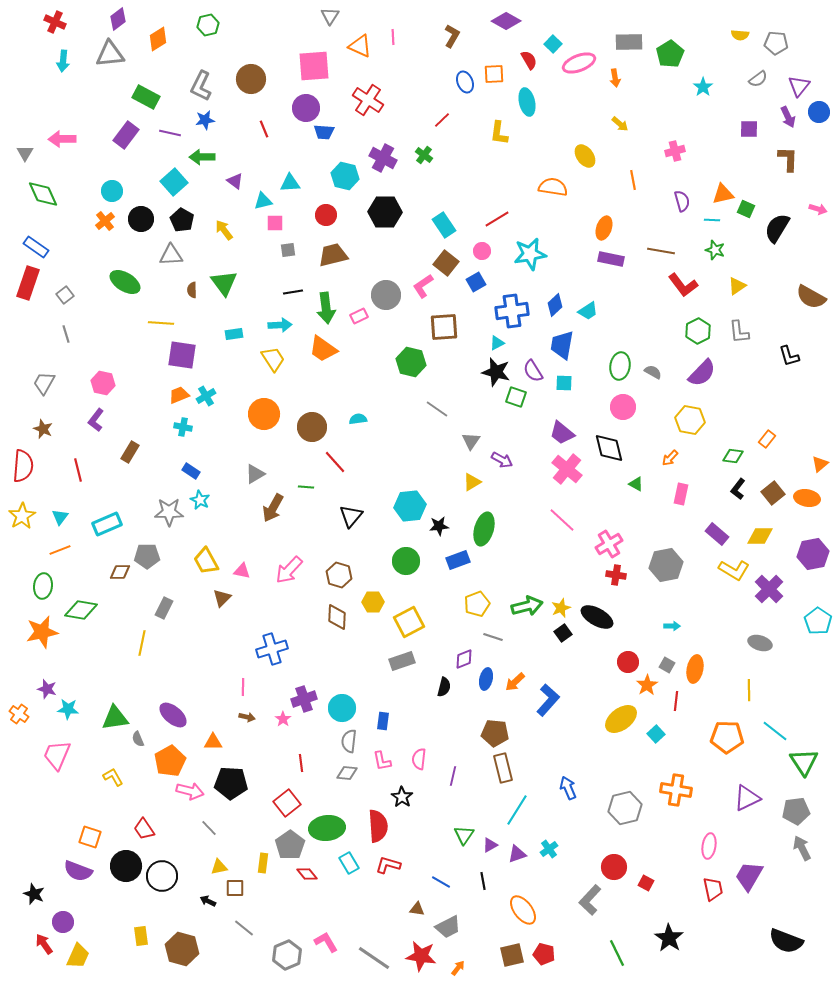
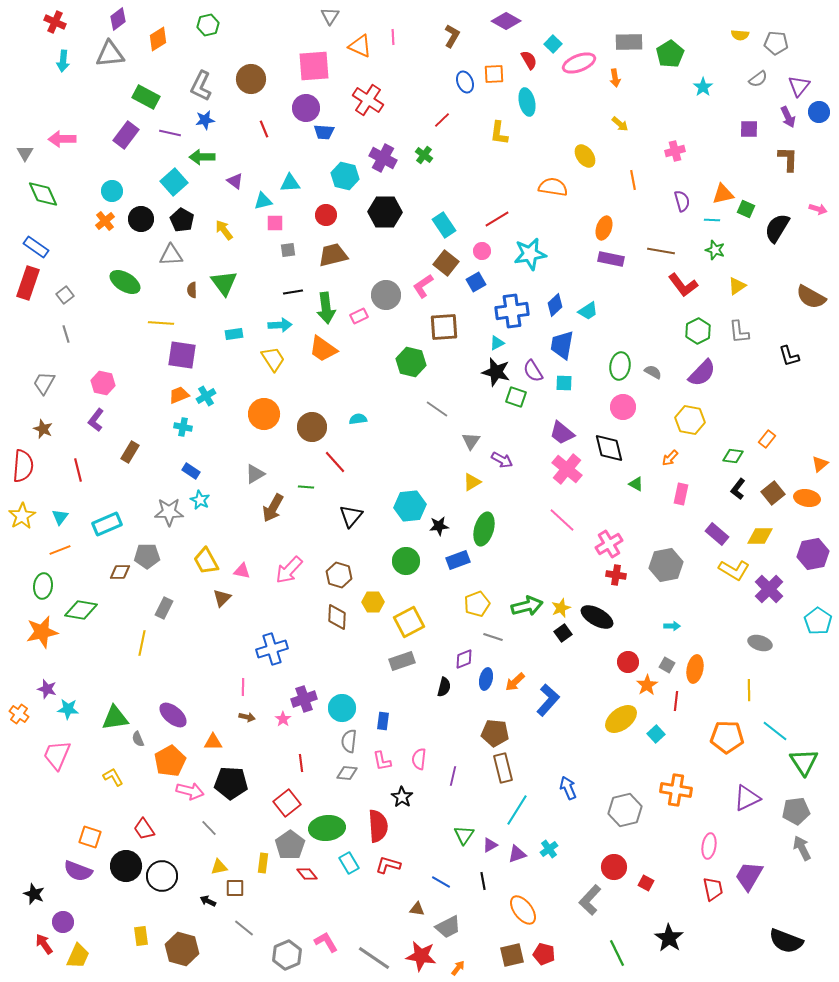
gray hexagon at (625, 808): moved 2 px down
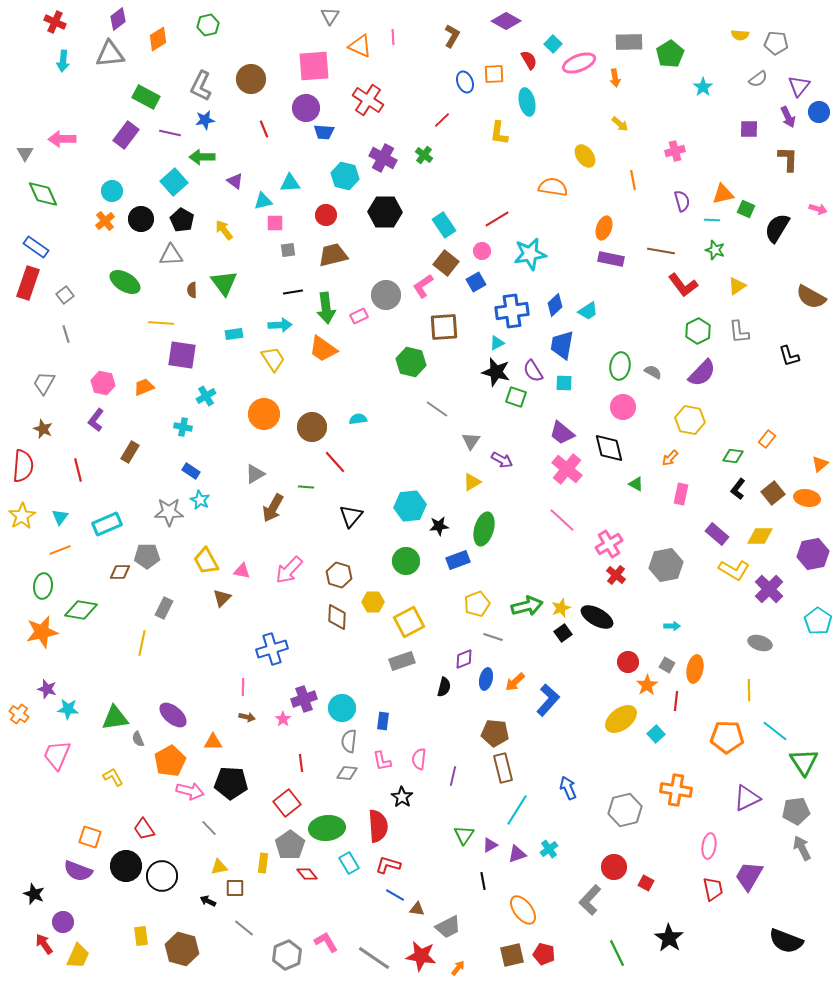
orange trapezoid at (179, 395): moved 35 px left, 8 px up
red cross at (616, 575): rotated 30 degrees clockwise
blue line at (441, 882): moved 46 px left, 13 px down
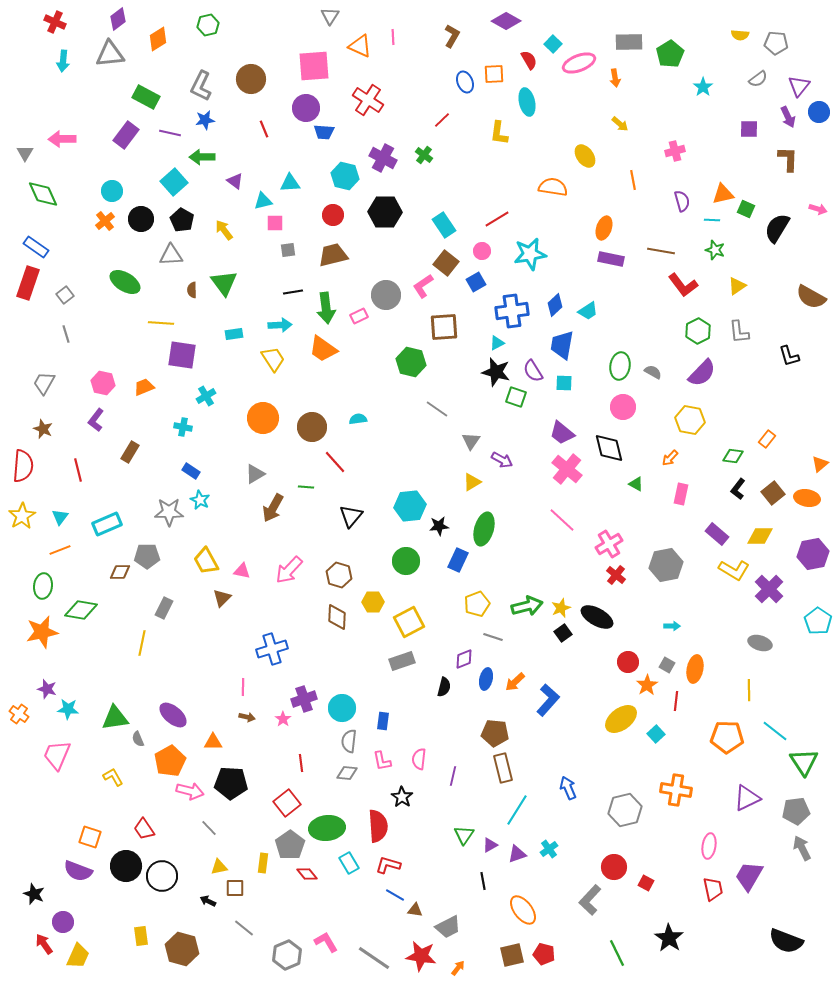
red circle at (326, 215): moved 7 px right
orange circle at (264, 414): moved 1 px left, 4 px down
blue rectangle at (458, 560): rotated 45 degrees counterclockwise
brown triangle at (417, 909): moved 2 px left, 1 px down
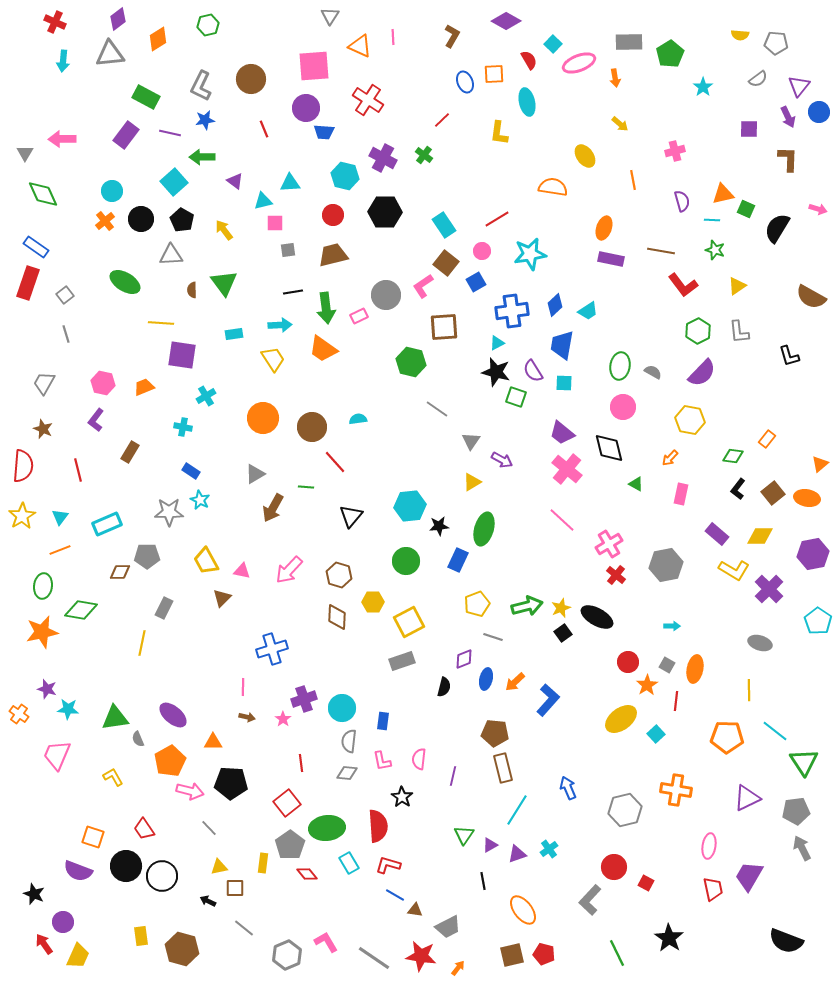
orange square at (90, 837): moved 3 px right
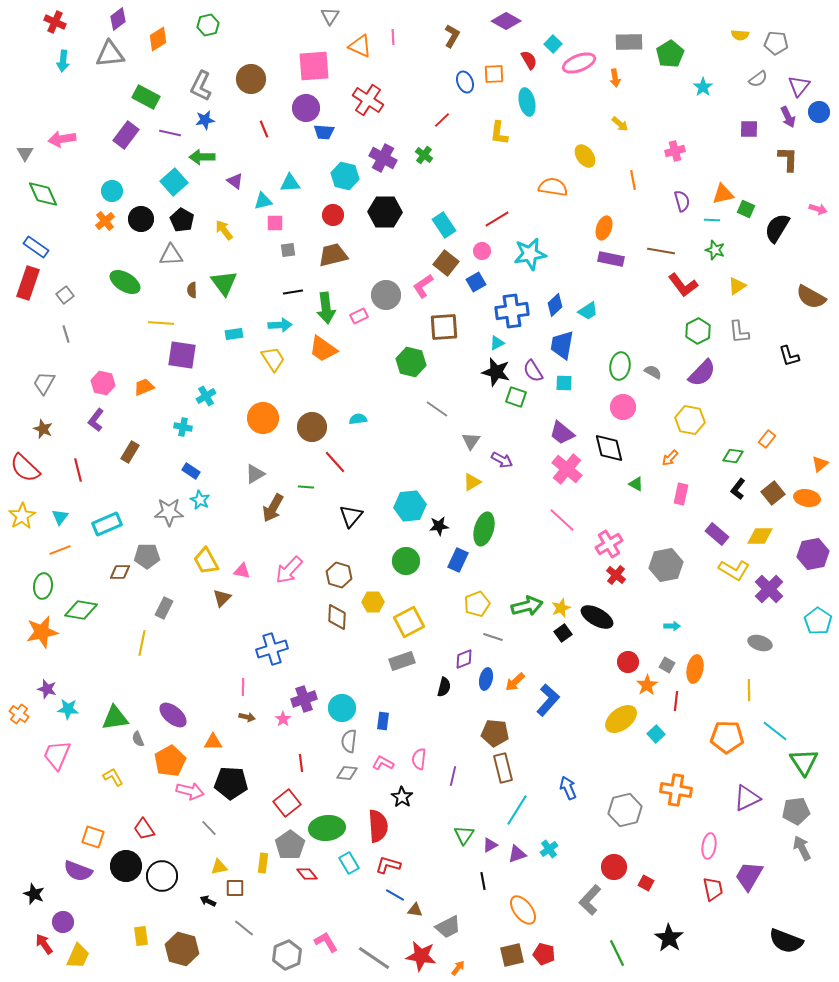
pink arrow at (62, 139): rotated 8 degrees counterclockwise
red semicircle at (23, 466): moved 2 px right, 2 px down; rotated 128 degrees clockwise
pink L-shape at (382, 761): moved 1 px right, 2 px down; rotated 130 degrees clockwise
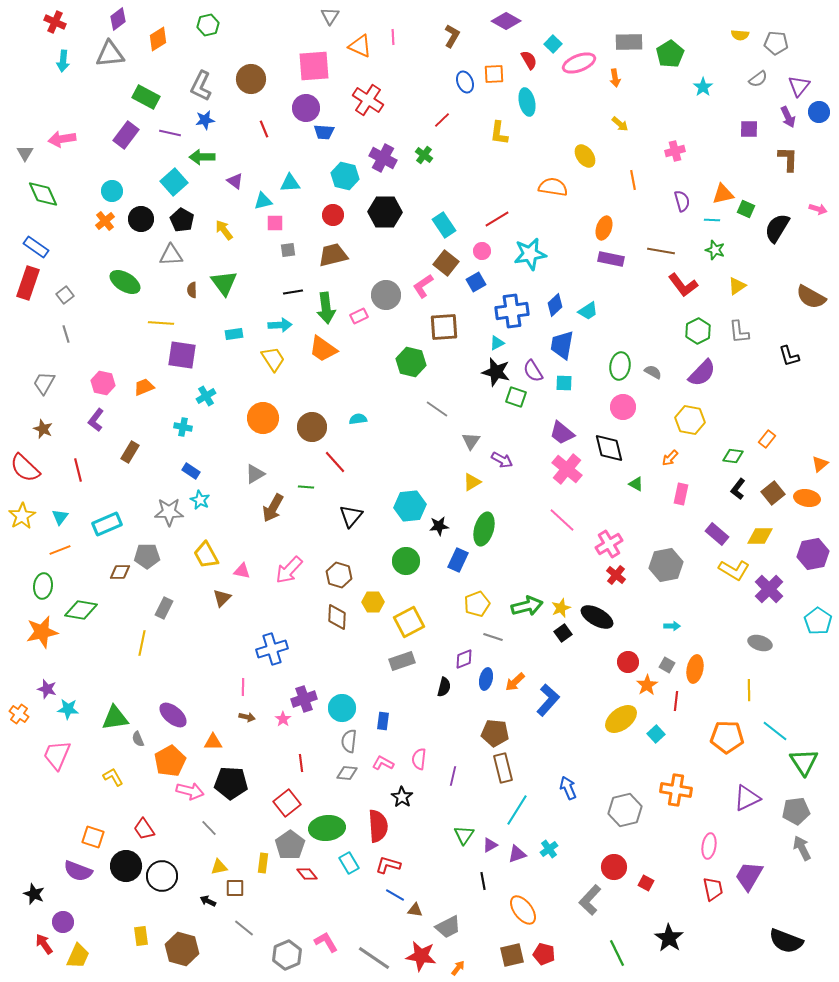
yellow trapezoid at (206, 561): moved 6 px up
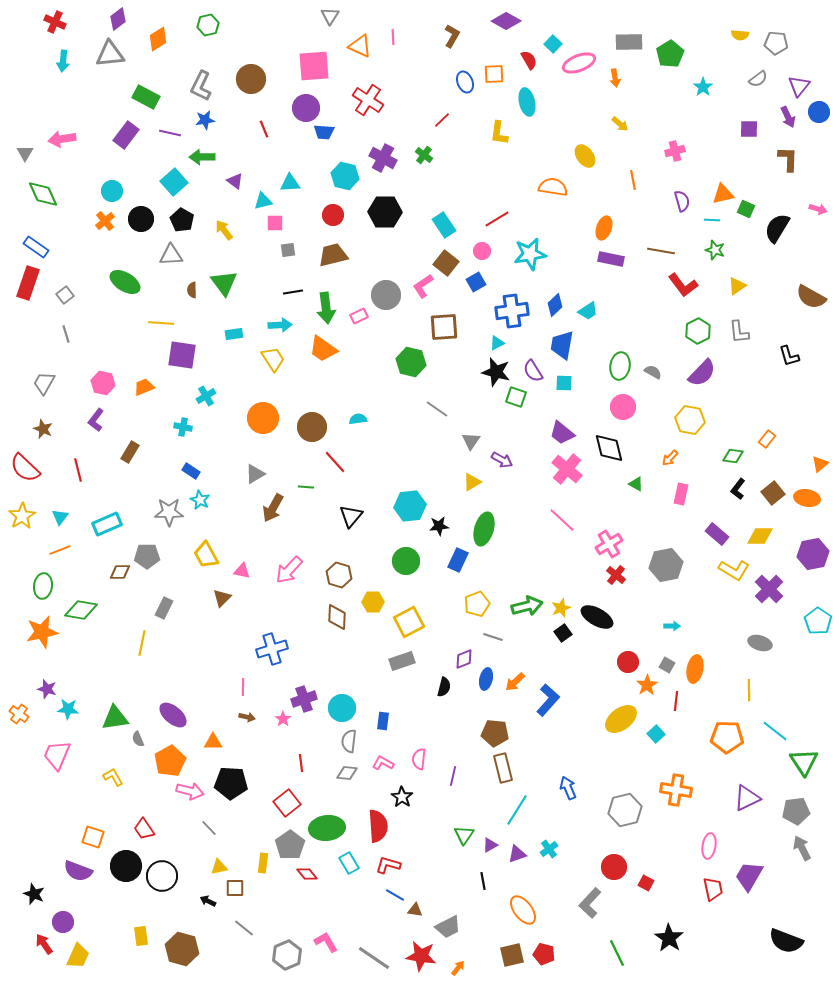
gray L-shape at (590, 900): moved 3 px down
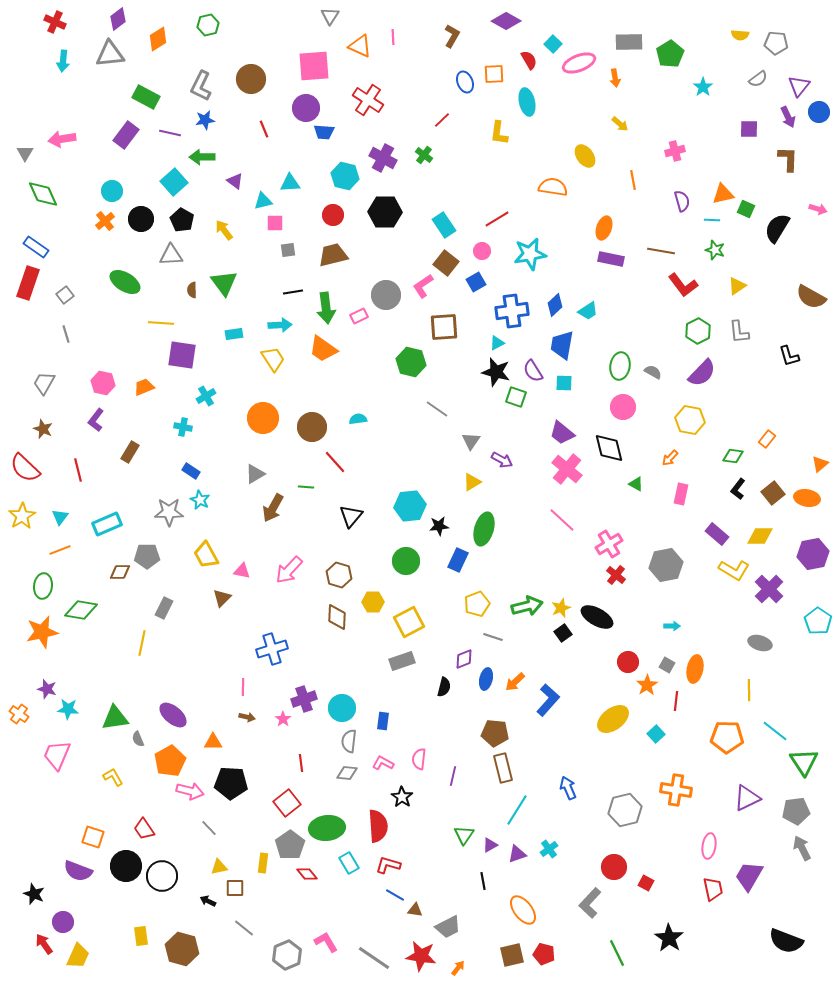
yellow ellipse at (621, 719): moved 8 px left
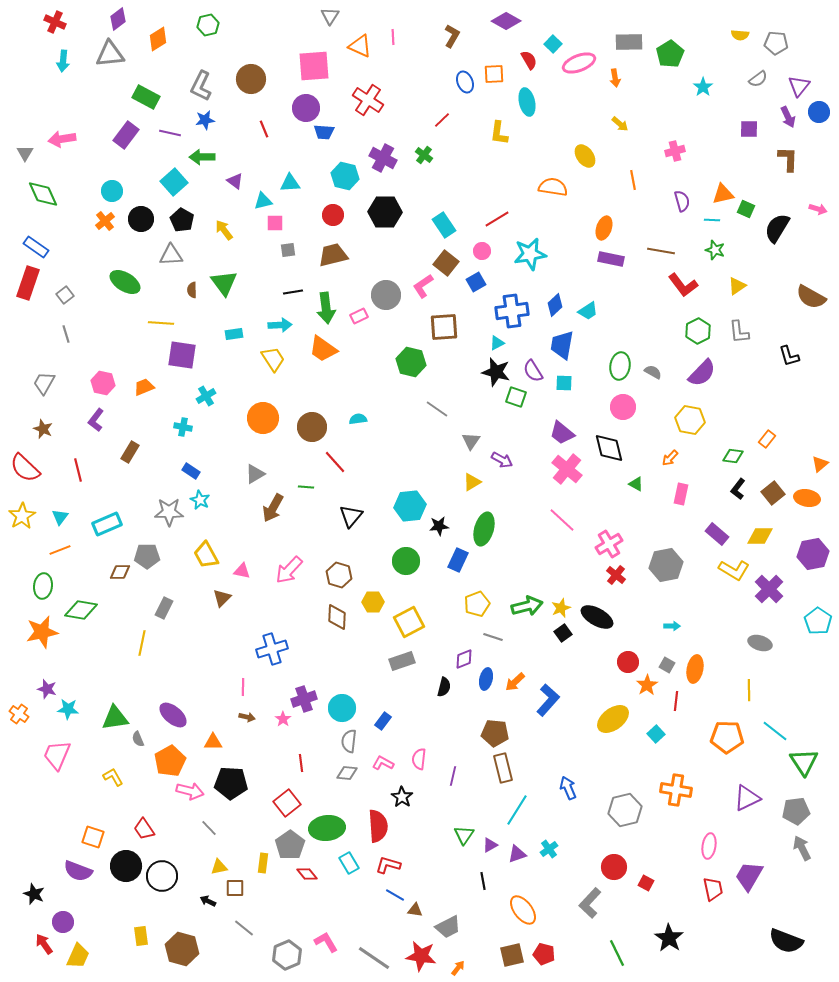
blue rectangle at (383, 721): rotated 30 degrees clockwise
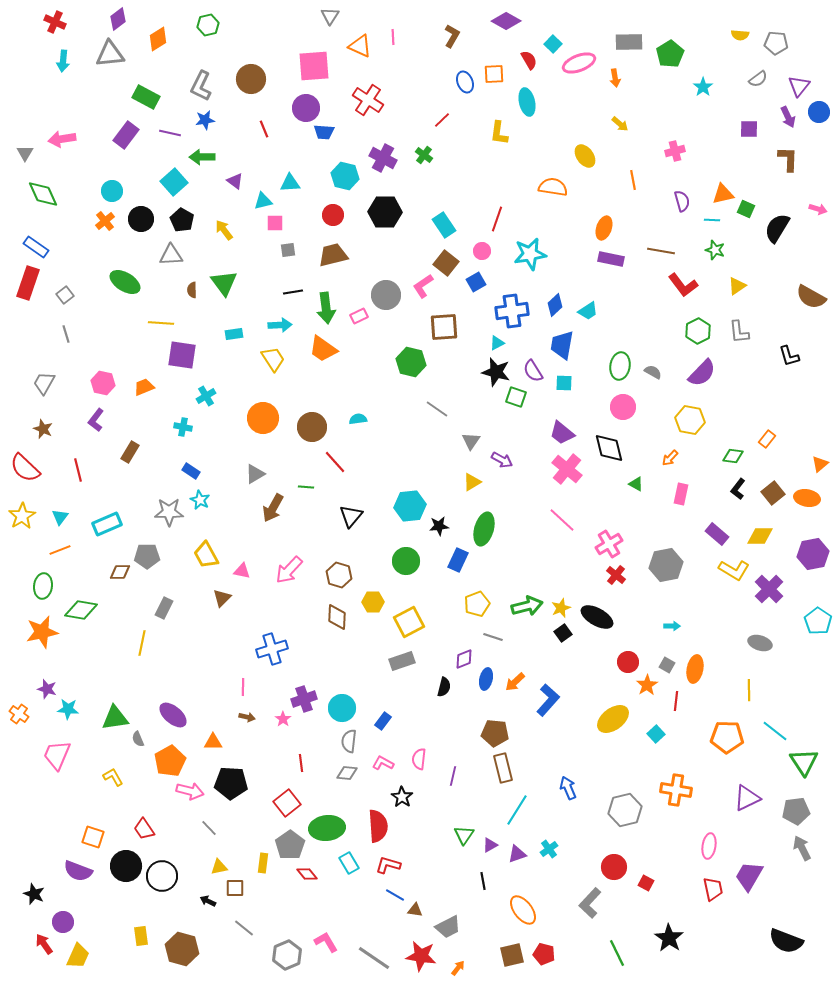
red line at (497, 219): rotated 40 degrees counterclockwise
